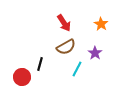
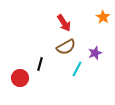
orange star: moved 2 px right, 7 px up
purple star: rotated 16 degrees clockwise
red circle: moved 2 px left, 1 px down
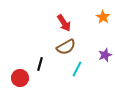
purple star: moved 10 px right, 2 px down
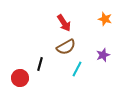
orange star: moved 2 px right, 2 px down; rotated 16 degrees counterclockwise
purple star: moved 2 px left
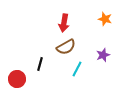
red arrow: rotated 42 degrees clockwise
red circle: moved 3 px left, 1 px down
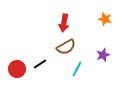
black line: rotated 40 degrees clockwise
red circle: moved 10 px up
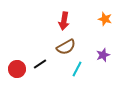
red arrow: moved 2 px up
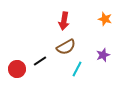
black line: moved 3 px up
